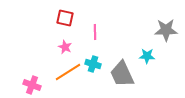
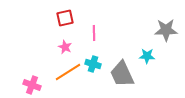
red square: rotated 24 degrees counterclockwise
pink line: moved 1 px left, 1 px down
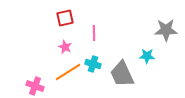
pink cross: moved 3 px right, 1 px down
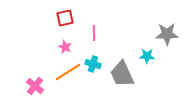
gray star: moved 1 px right, 4 px down
pink cross: rotated 18 degrees clockwise
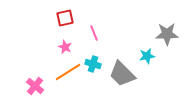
pink line: rotated 21 degrees counterclockwise
cyan star: rotated 14 degrees counterclockwise
gray trapezoid: rotated 20 degrees counterclockwise
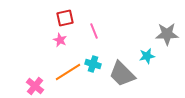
pink line: moved 2 px up
pink star: moved 5 px left, 7 px up
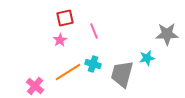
pink star: rotated 16 degrees clockwise
cyan star: moved 2 px down
gray trapezoid: rotated 60 degrees clockwise
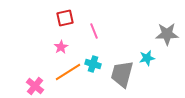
pink star: moved 1 px right, 7 px down
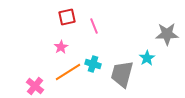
red square: moved 2 px right, 1 px up
pink line: moved 5 px up
cyan star: rotated 21 degrees counterclockwise
